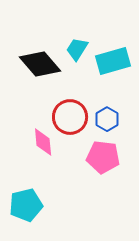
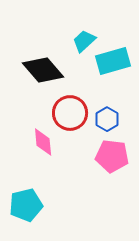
cyan trapezoid: moved 7 px right, 8 px up; rotated 15 degrees clockwise
black diamond: moved 3 px right, 6 px down
red circle: moved 4 px up
pink pentagon: moved 9 px right, 1 px up
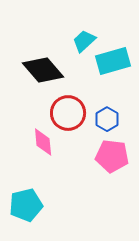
red circle: moved 2 px left
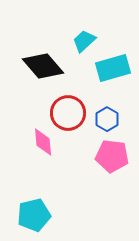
cyan rectangle: moved 7 px down
black diamond: moved 4 px up
cyan pentagon: moved 8 px right, 10 px down
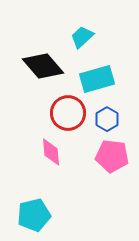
cyan trapezoid: moved 2 px left, 4 px up
cyan rectangle: moved 16 px left, 11 px down
pink diamond: moved 8 px right, 10 px down
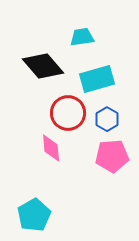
cyan trapezoid: rotated 35 degrees clockwise
pink diamond: moved 4 px up
pink pentagon: rotated 12 degrees counterclockwise
cyan pentagon: rotated 16 degrees counterclockwise
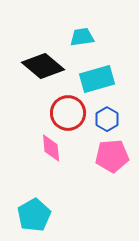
black diamond: rotated 9 degrees counterclockwise
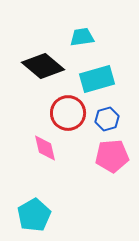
blue hexagon: rotated 15 degrees clockwise
pink diamond: moved 6 px left; rotated 8 degrees counterclockwise
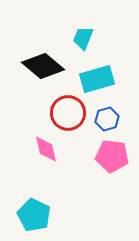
cyan trapezoid: moved 1 px right, 1 px down; rotated 60 degrees counterclockwise
pink diamond: moved 1 px right, 1 px down
pink pentagon: rotated 12 degrees clockwise
cyan pentagon: rotated 16 degrees counterclockwise
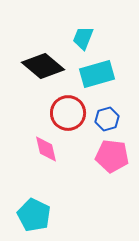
cyan rectangle: moved 5 px up
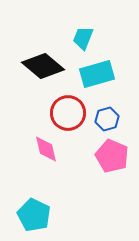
pink pentagon: rotated 16 degrees clockwise
